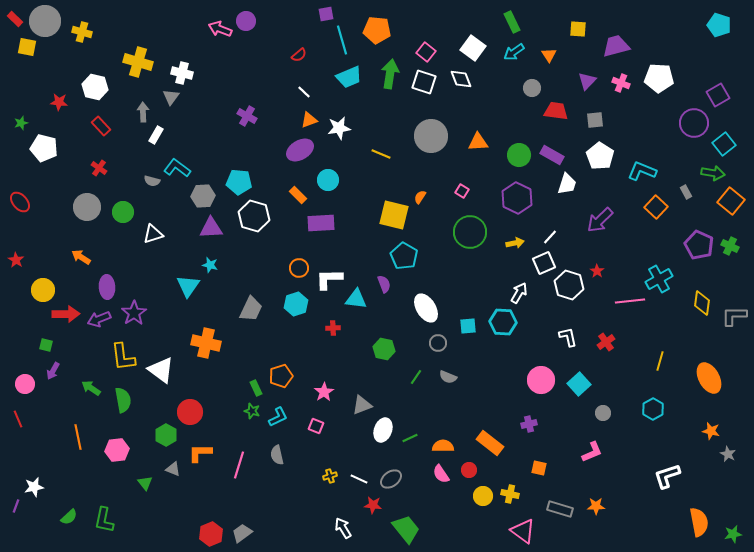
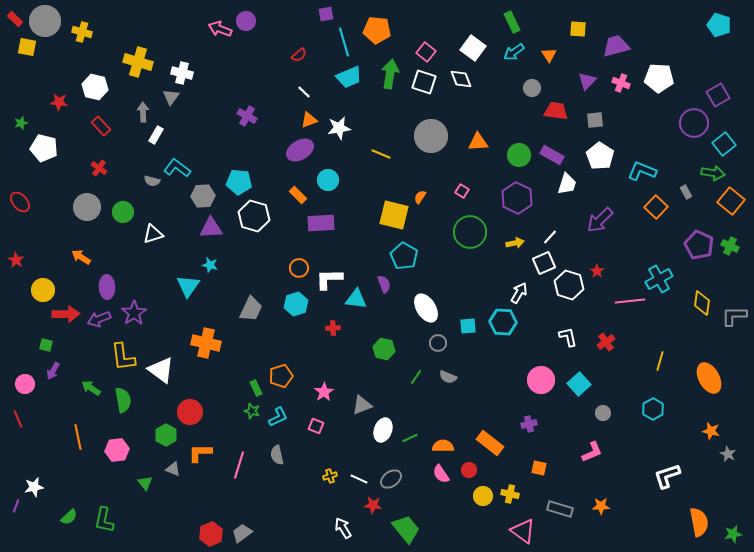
cyan line at (342, 40): moved 2 px right, 2 px down
orange star at (596, 506): moved 5 px right
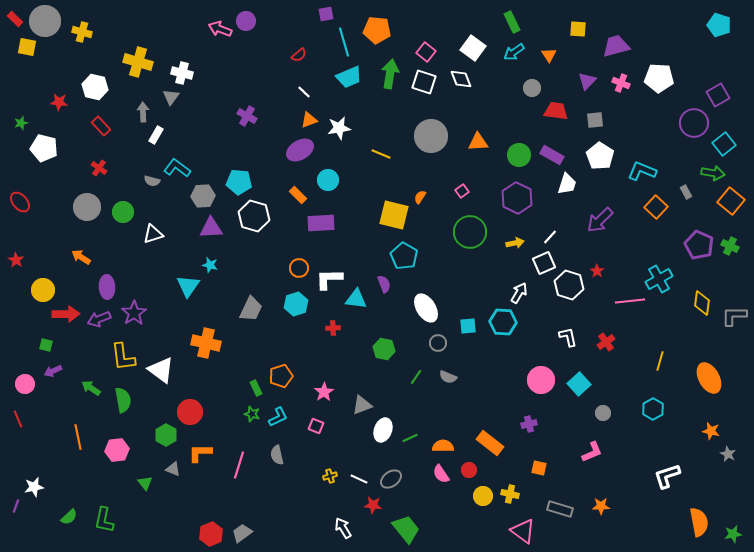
pink square at (462, 191): rotated 24 degrees clockwise
purple arrow at (53, 371): rotated 36 degrees clockwise
green star at (252, 411): moved 3 px down
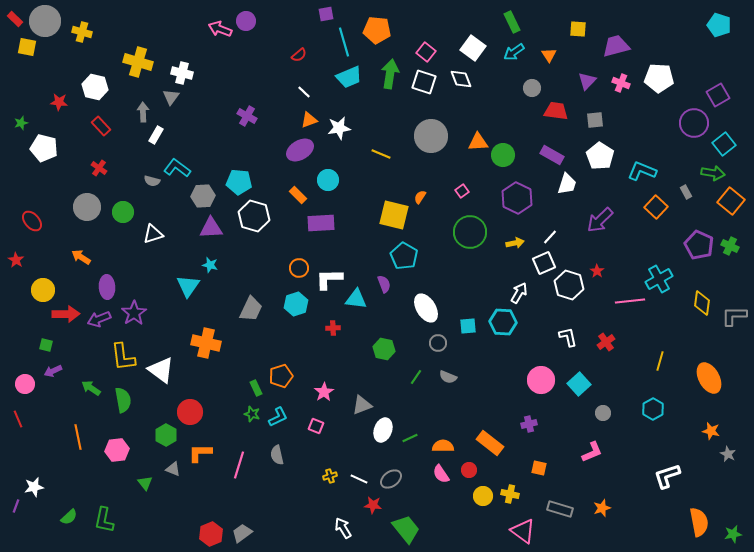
green circle at (519, 155): moved 16 px left
red ellipse at (20, 202): moved 12 px right, 19 px down
orange star at (601, 506): moved 1 px right, 2 px down; rotated 18 degrees counterclockwise
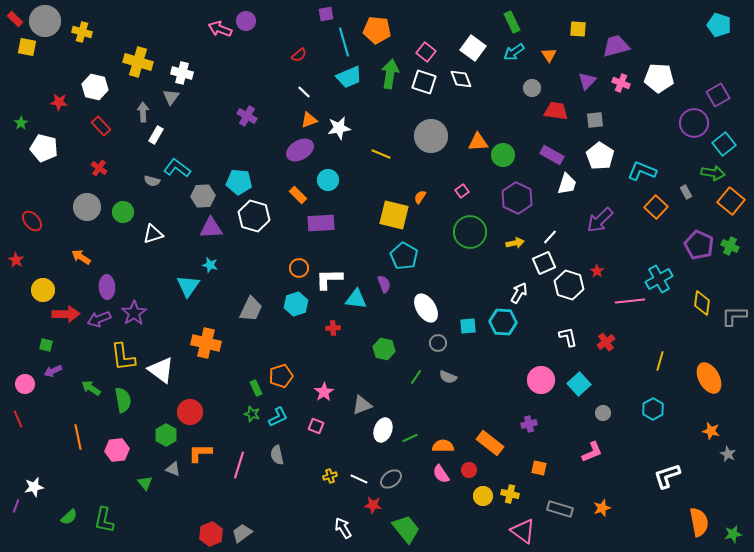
green star at (21, 123): rotated 16 degrees counterclockwise
